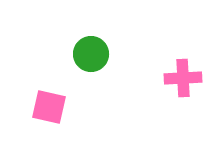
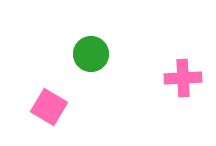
pink square: rotated 18 degrees clockwise
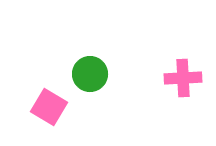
green circle: moved 1 px left, 20 px down
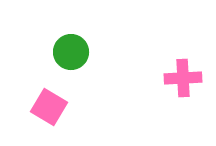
green circle: moved 19 px left, 22 px up
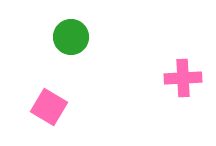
green circle: moved 15 px up
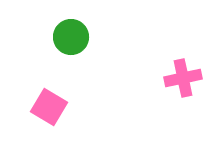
pink cross: rotated 9 degrees counterclockwise
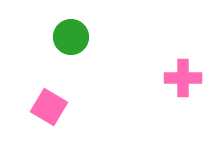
pink cross: rotated 12 degrees clockwise
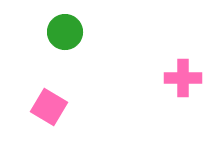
green circle: moved 6 px left, 5 px up
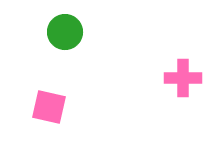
pink square: rotated 18 degrees counterclockwise
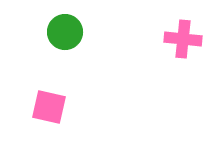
pink cross: moved 39 px up; rotated 6 degrees clockwise
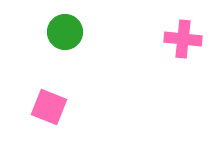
pink square: rotated 9 degrees clockwise
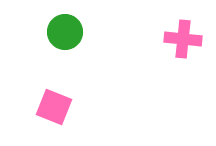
pink square: moved 5 px right
